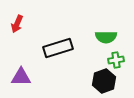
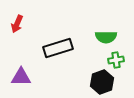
black hexagon: moved 2 px left, 1 px down
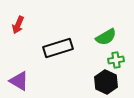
red arrow: moved 1 px right, 1 px down
green semicircle: rotated 30 degrees counterclockwise
purple triangle: moved 2 px left, 4 px down; rotated 30 degrees clockwise
black hexagon: moved 4 px right; rotated 15 degrees counterclockwise
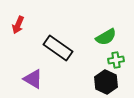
black rectangle: rotated 52 degrees clockwise
purple triangle: moved 14 px right, 2 px up
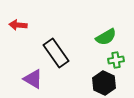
red arrow: rotated 72 degrees clockwise
black rectangle: moved 2 px left, 5 px down; rotated 20 degrees clockwise
black hexagon: moved 2 px left, 1 px down
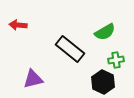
green semicircle: moved 1 px left, 5 px up
black rectangle: moved 14 px right, 4 px up; rotated 16 degrees counterclockwise
purple triangle: rotated 45 degrees counterclockwise
black hexagon: moved 1 px left, 1 px up
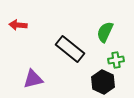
green semicircle: rotated 145 degrees clockwise
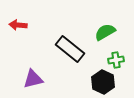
green semicircle: rotated 35 degrees clockwise
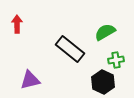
red arrow: moved 1 px left, 1 px up; rotated 84 degrees clockwise
purple triangle: moved 3 px left, 1 px down
